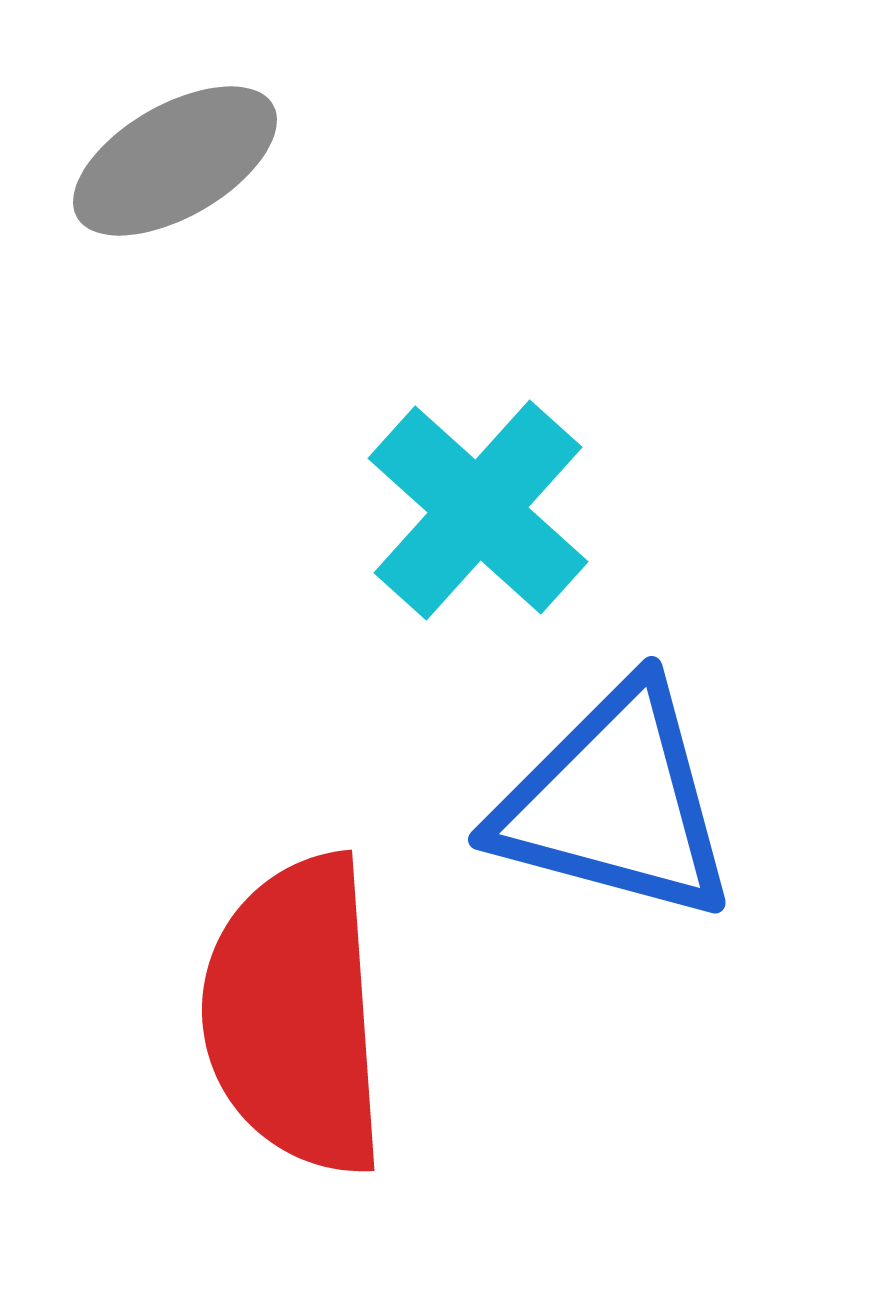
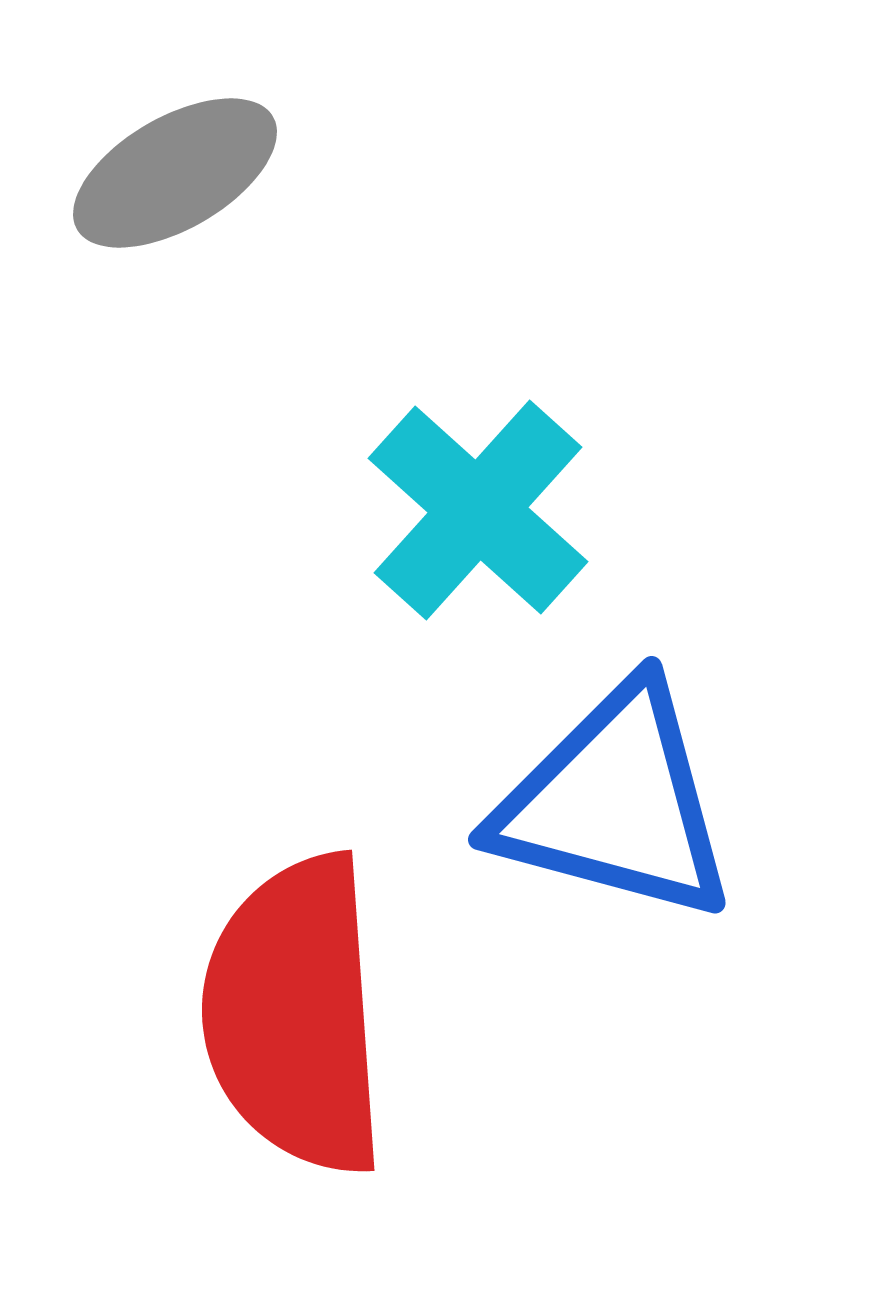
gray ellipse: moved 12 px down
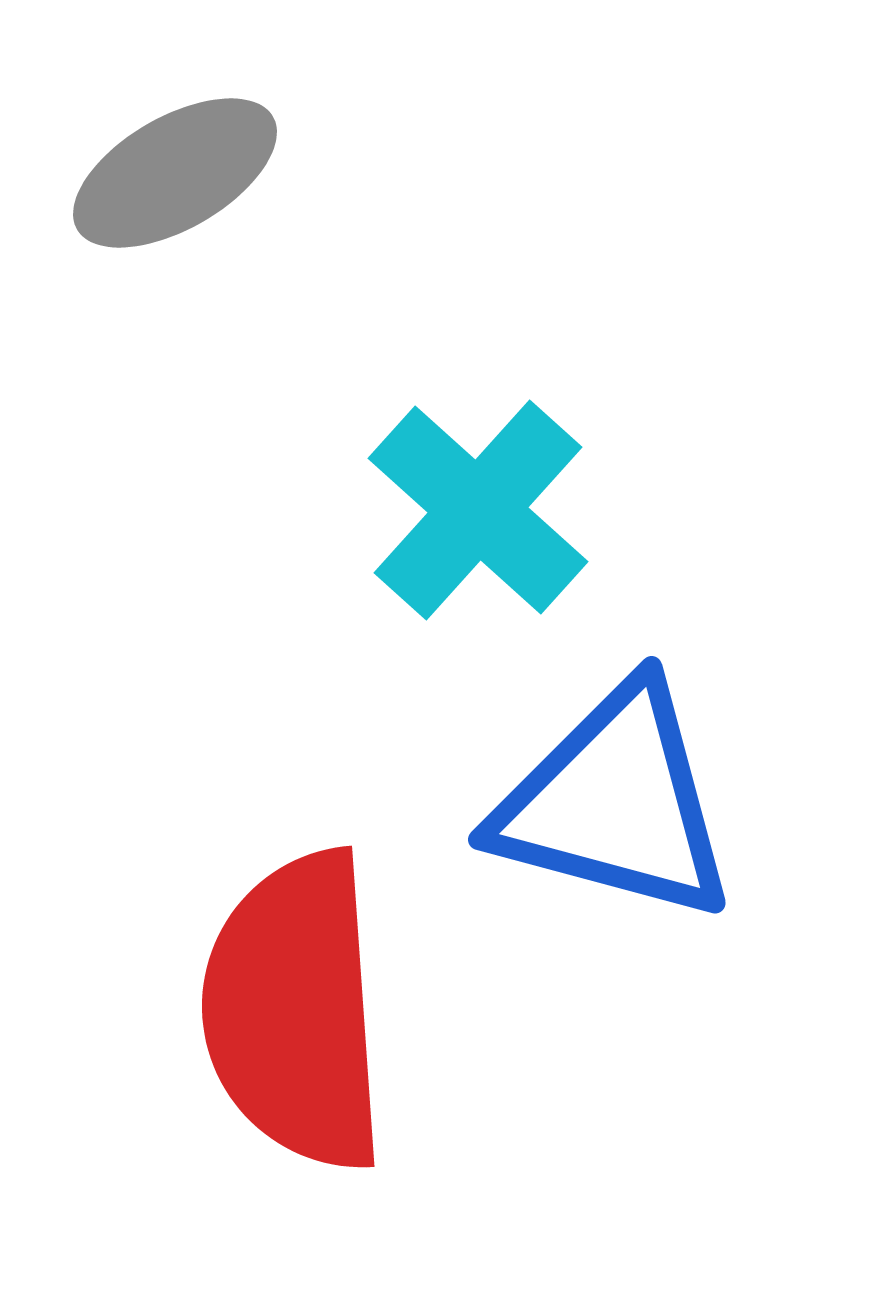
red semicircle: moved 4 px up
